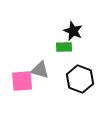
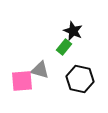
green rectangle: rotated 49 degrees counterclockwise
black hexagon: rotated 8 degrees counterclockwise
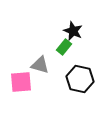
gray triangle: moved 5 px up
pink square: moved 1 px left, 1 px down
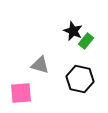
green rectangle: moved 22 px right, 6 px up
pink square: moved 11 px down
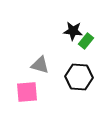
black star: rotated 18 degrees counterclockwise
black hexagon: moved 1 px left, 2 px up; rotated 8 degrees counterclockwise
pink square: moved 6 px right, 1 px up
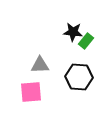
black star: moved 1 px down
gray triangle: rotated 18 degrees counterclockwise
pink square: moved 4 px right
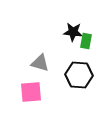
green rectangle: rotated 28 degrees counterclockwise
gray triangle: moved 2 px up; rotated 18 degrees clockwise
black hexagon: moved 2 px up
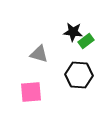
green rectangle: rotated 42 degrees clockwise
gray triangle: moved 1 px left, 9 px up
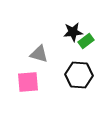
black star: rotated 12 degrees counterclockwise
pink square: moved 3 px left, 10 px up
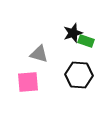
black star: moved 1 px down; rotated 12 degrees counterclockwise
green rectangle: rotated 56 degrees clockwise
